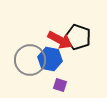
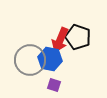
red arrow: rotated 85 degrees clockwise
purple square: moved 6 px left
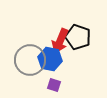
red arrow: moved 1 px down
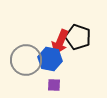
red arrow: moved 1 px down
gray circle: moved 4 px left
purple square: rotated 16 degrees counterclockwise
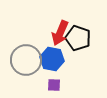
black pentagon: moved 1 px down
red arrow: moved 9 px up
blue hexagon: moved 2 px right
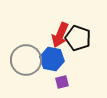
red arrow: moved 2 px down
purple square: moved 8 px right, 3 px up; rotated 16 degrees counterclockwise
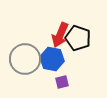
gray circle: moved 1 px left, 1 px up
